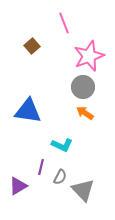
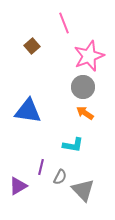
cyan L-shape: moved 11 px right; rotated 15 degrees counterclockwise
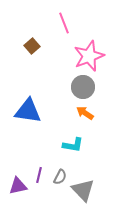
purple line: moved 2 px left, 8 px down
purple triangle: rotated 18 degrees clockwise
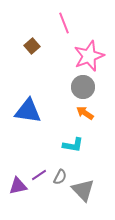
purple line: rotated 42 degrees clockwise
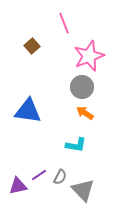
gray circle: moved 1 px left
cyan L-shape: moved 3 px right
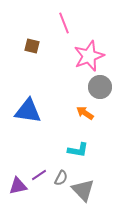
brown square: rotated 35 degrees counterclockwise
gray circle: moved 18 px right
cyan L-shape: moved 2 px right, 5 px down
gray semicircle: moved 1 px right, 1 px down
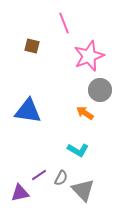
gray circle: moved 3 px down
cyan L-shape: rotated 20 degrees clockwise
purple triangle: moved 2 px right, 7 px down
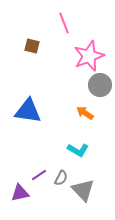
gray circle: moved 5 px up
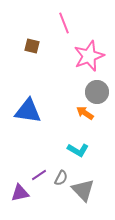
gray circle: moved 3 px left, 7 px down
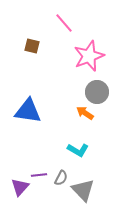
pink line: rotated 20 degrees counterclockwise
purple line: rotated 28 degrees clockwise
purple triangle: moved 6 px up; rotated 36 degrees counterclockwise
